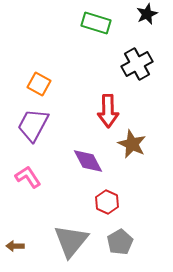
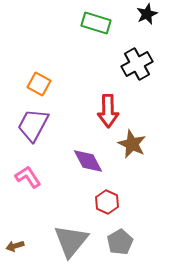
brown arrow: rotated 18 degrees counterclockwise
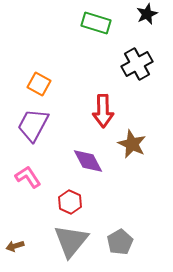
red arrow: moved 5 px left
red hexagon: moved 37 px left
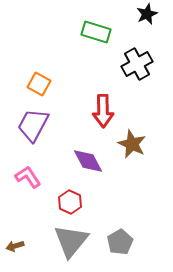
green rectangle: moved 9 px down
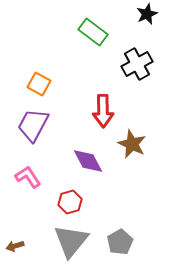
green rectangle: moved 3 px left; rotated 20 degrees clockwise
red hexagon: rotated 20 degrees clockwise
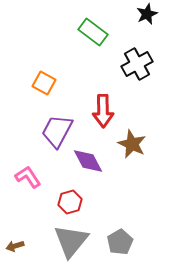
orange square: moved 5 px right, 1 px up
purple trapezoid: moved 24 px right, 6 px down
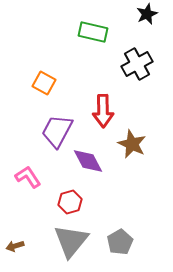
green rectangle: rotated 24 degrees counterclockwise
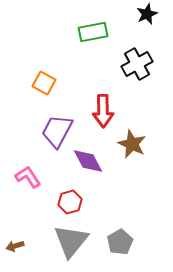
green rectangle: rotated 24 degrees counterclockwise
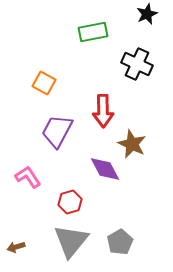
black cross: rotated 36 degrees counterclockwise
purple diamond: moved 17 px right, 8 px down
brown arrow: moved 1 px right, 1 px down
